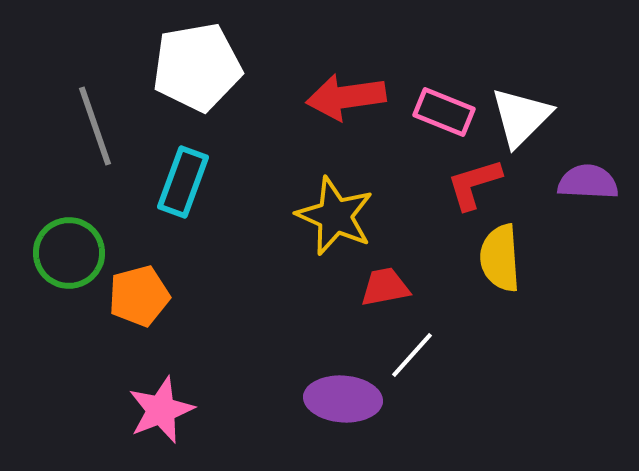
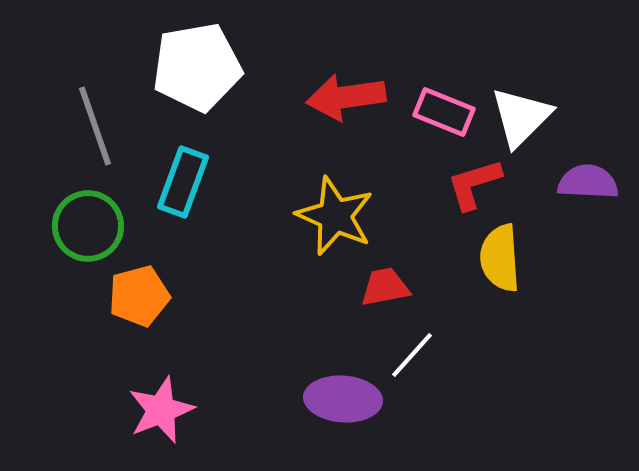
green circle: moved 19 px right, 27 px up
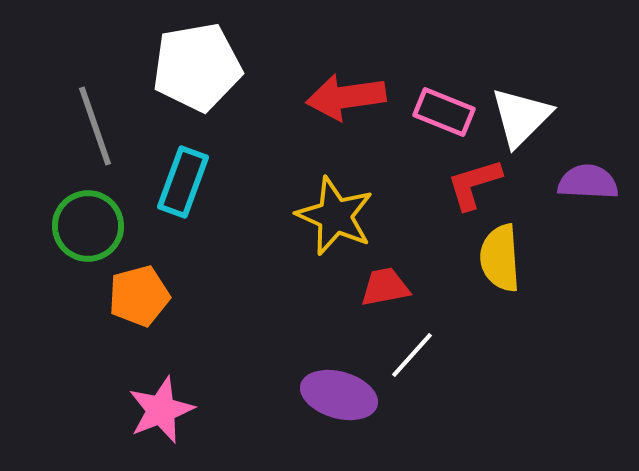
purple ellipse: moved 4 px left, 4 px up; rotated 12 degrees clockwise
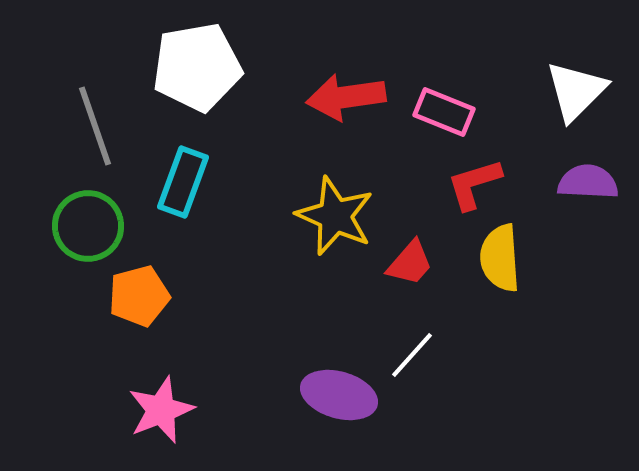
white triangle: moved 55 px right, 26 px up
red trapezoid: moved 25 px right, 24 px up; rotated 142 degrees clockwise
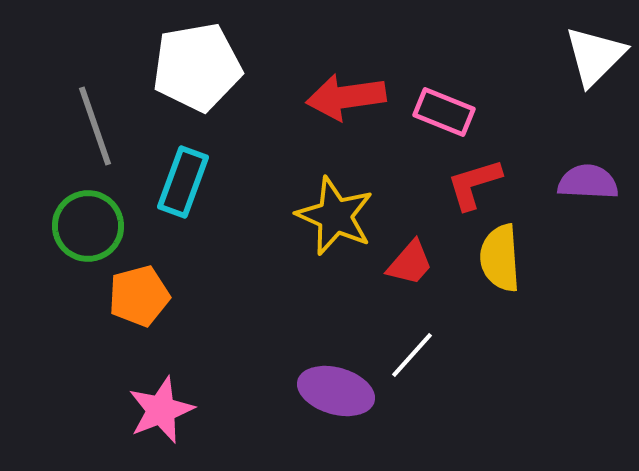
white triangle: moved 19 px right, 35 px up
purple ellipse: moved 3 px left, 4 px up
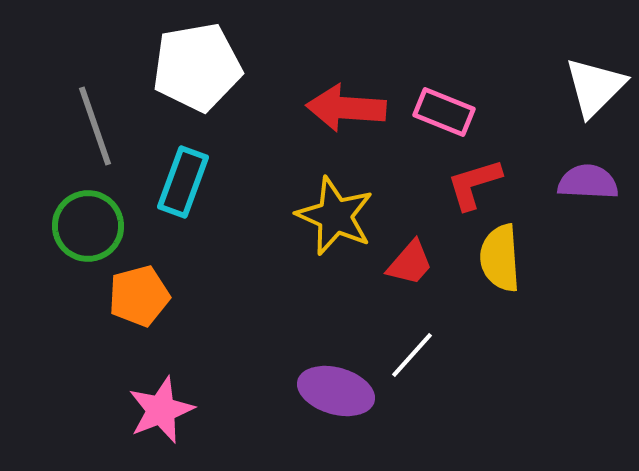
white triangle: moved 31 px down
red arrow: moved 11 px down; rotated 12 degrees clockwise
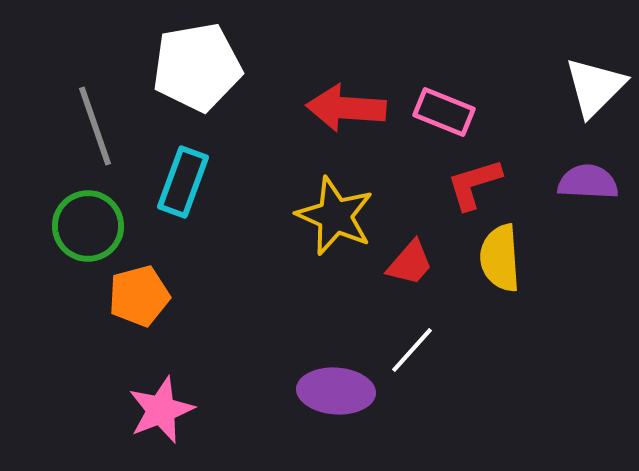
white line: moved 5 px up
purple ellipse: rotated 12 degrees counterclockwise
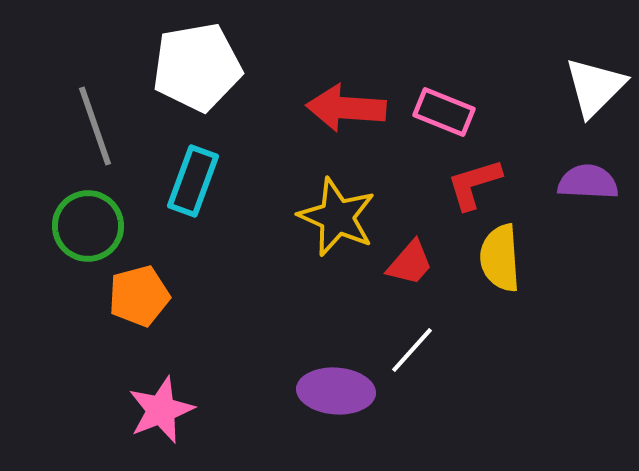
cyan rectangle: moved 10 px right, 1 px up
yellow star: moved 2 px right, 1 px down
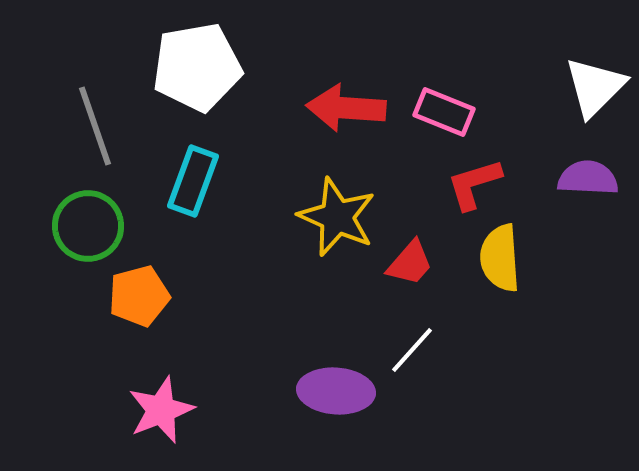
purple semicircle: moved 4 px up
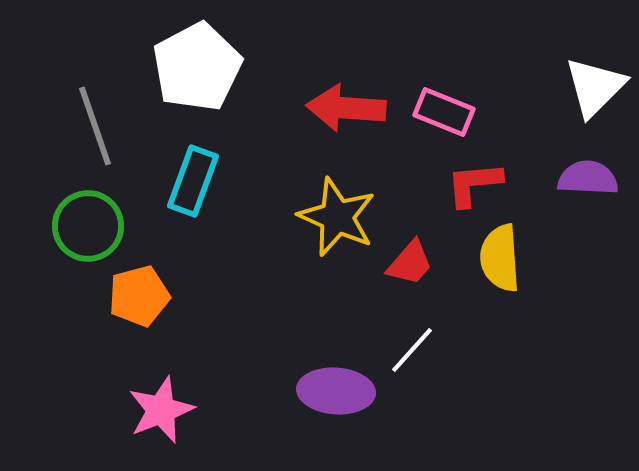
white pentagon: rotated 18 degrees counterclockwise
red L-shape: rotated 12 degrees clockwise
